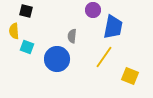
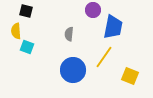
yellow semicircle: moved 2 px right
gray semicircle: moved 3 px left, 2 px up
blue circle: moved 16 px right, 11 px down
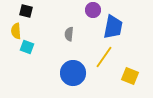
blue circle: moved 3 px down
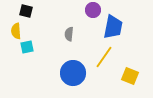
cyan square: rotated 32 degrees counterclockwise
